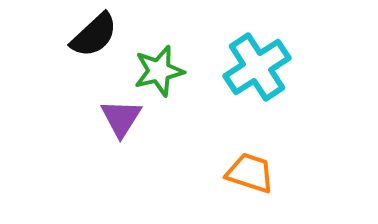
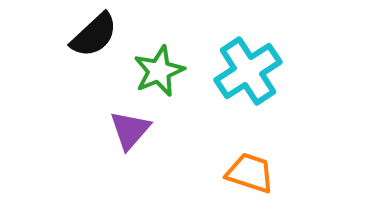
cyan cross: moved 9 px left, 4 px down
green star: rotated 9 degrees counterclockwise
purple triangle: moved 9 px right, 12 px down; rotated 9 degrees clockwise
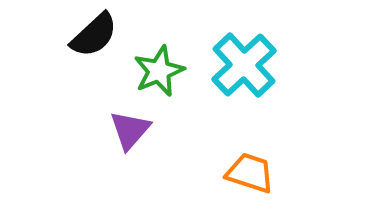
cyan cross: moved 4 px left, 6 px up; rotated 10 degrees counterclockwise
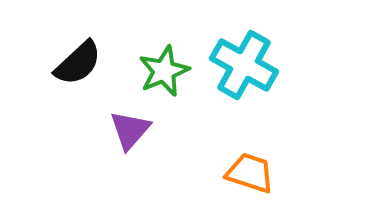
black semicircle: moved 16 px left, 28 px down
cyan cross: rotated 18 degrees counterclockwise
green star: moved 5 px right
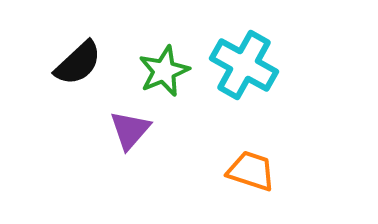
orange trapezoid: moved 1 px right, 2 px up
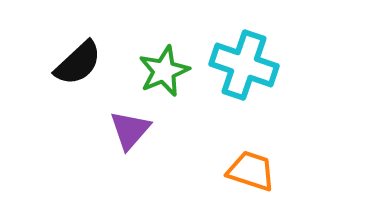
cyan cross: rotated 10 degrees counterclockwise
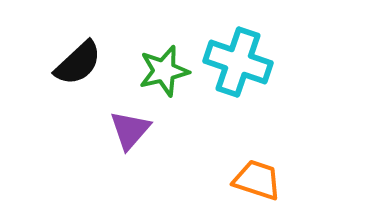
cyan cross: moved 6 px left, 3 px up
green star: rotated 9 degrees clockwise
orange trapezoid: moved 6 px right, 9 px down
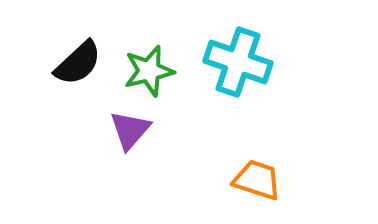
green star: moved 15 px left
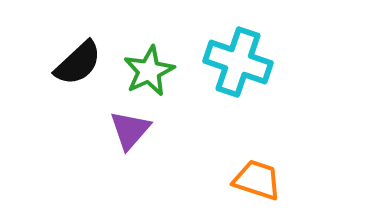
green star: rotated 12 degrees counterclockwise
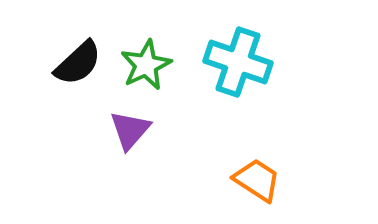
green star: moved 3 px left, 6 px up
orange trapezoid: rotated 15 degrees clockwise
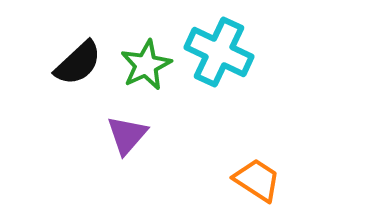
cyan cross: moved 19 px left, 10 px up; rotated 6 degrees clockwise
purple triangle: moved 3 px left, 5 px down
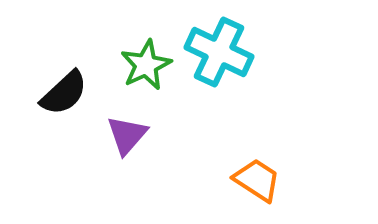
black semicircle: moved 14 px left, 30 px down
